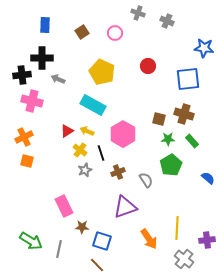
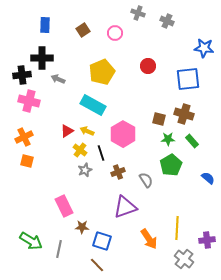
brown square at (82, 32): moved 1 px right, 2 px up
yellow pentagon at (102, 72): rotated 25 degrees clockwise
pink cross at (32, 101): moved 3 px left
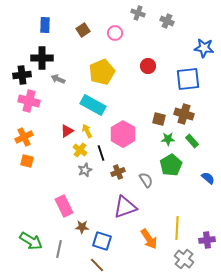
yellow arrow at (87, 131): rotated 40 degrees clockwise
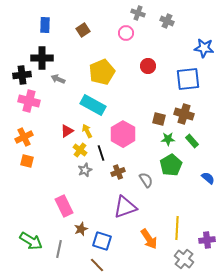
pink circle at (115, 33): moved 11 px right
brown star at (82, 227): moved 1 px left, 2 px down; rotated 24 degrees counterclockwise
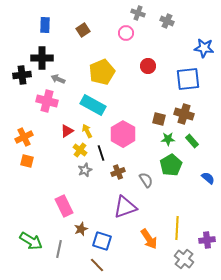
pink cross at (29, 101): moved 18 px right
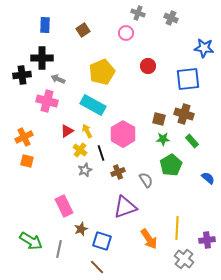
gray cross at (167, 21): moved 4 px right, 3 px up
green star at (168, 139): moved 5 px left
brown line at (97, 265): moved 2 px down
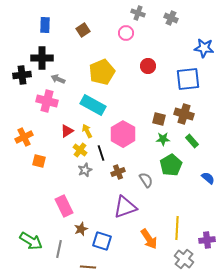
orange square at (27, 161): moved 12 px right
brown line at (97, 267): moved 9 px left; rotated 42 degrees counterclockwise
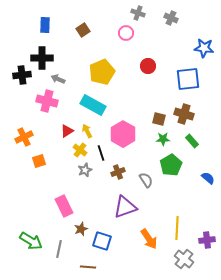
orange square at (39, 161): rotated 32 degrees counterclockwise
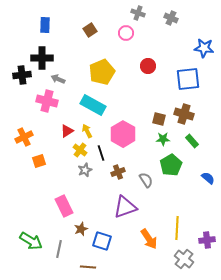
brown square at (83, 30): moved 7 px right
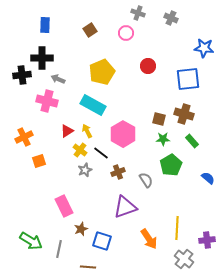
black line at (101, 153): rotated 35 degrees counterclockwise
